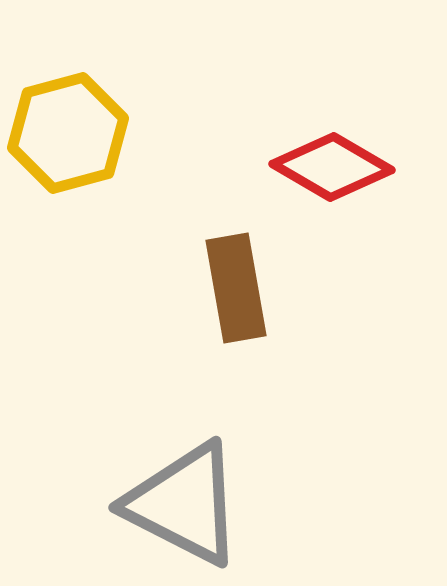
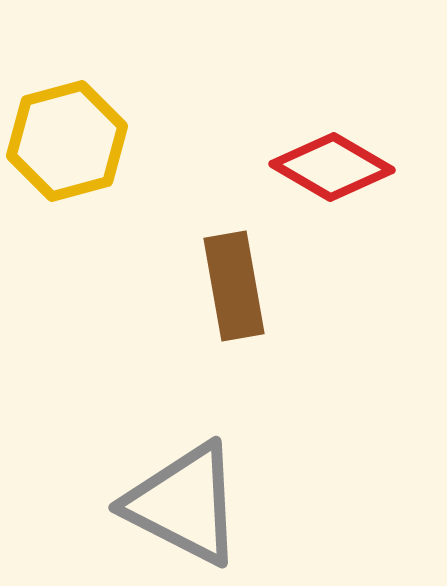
yellow hexagon: moved 1 px left, 8 px down
brown rectangle: moved 2 px left, 2 px up
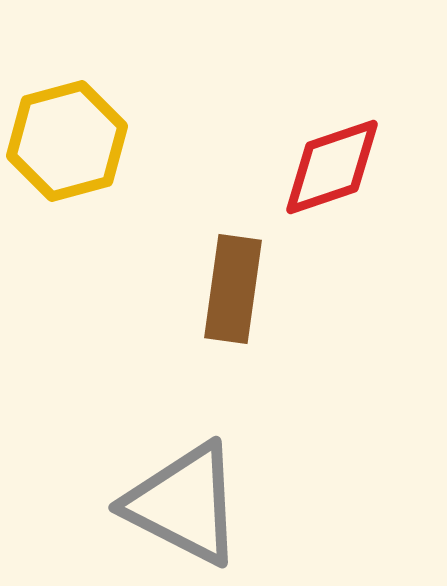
red diamond: rotated 49 degrees counterclockwise
brown rectangle: moved 1 px left, 3 px down; rotated 18 degrees clockwise
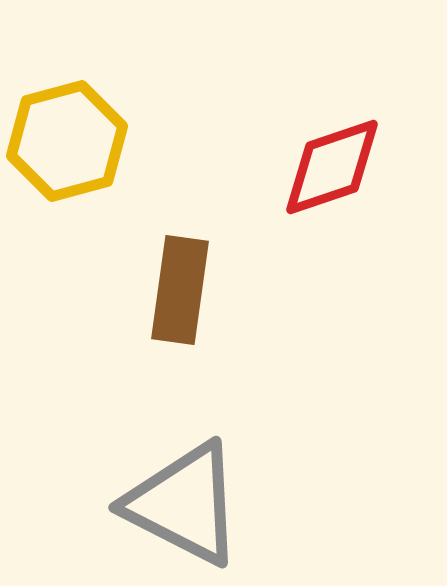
brown rectangle: moved 53 px left, 1 px down
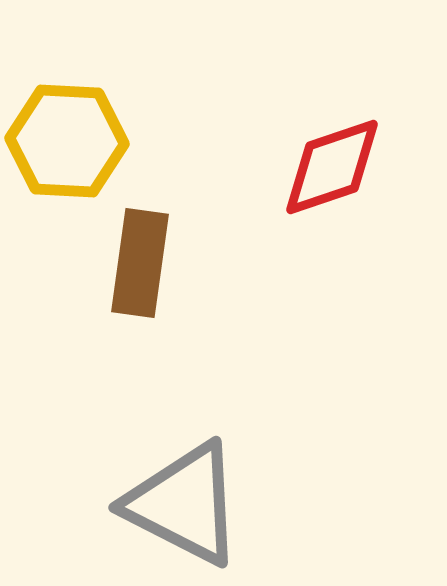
yellow hexagon: rotated 18 degrees clockwise
brown rectangle: moved 40 px left, 27 px up
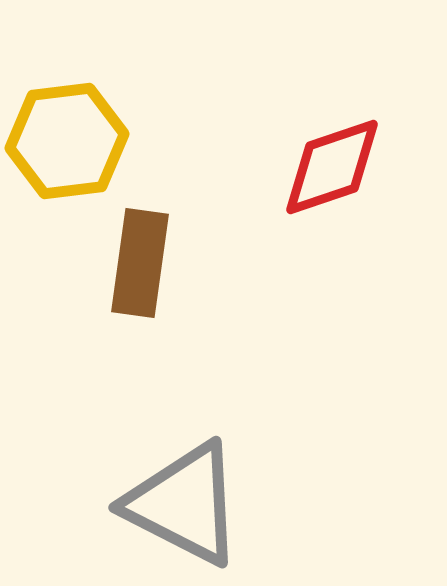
yellow hexagon: rotated 10 degrees counterclockwise
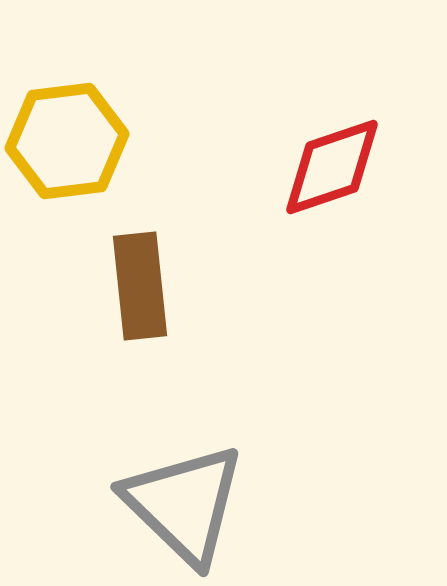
brown rectangle: moved 23 px down; rotated 14 degrees counterclockwise
gray triangle: rotated 17 degrees clockwise
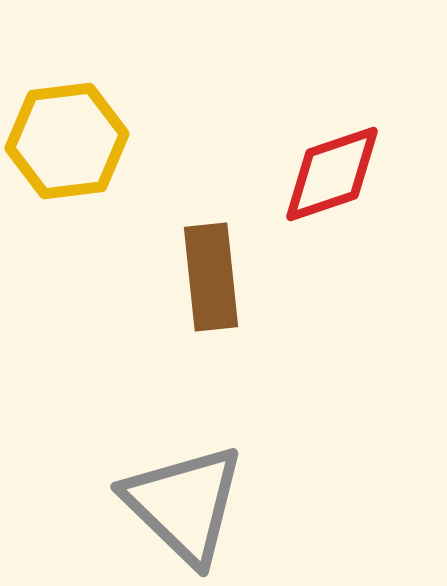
red diamond: moved 7 px down
brown rectangle: moved 71 px right, 9 px up
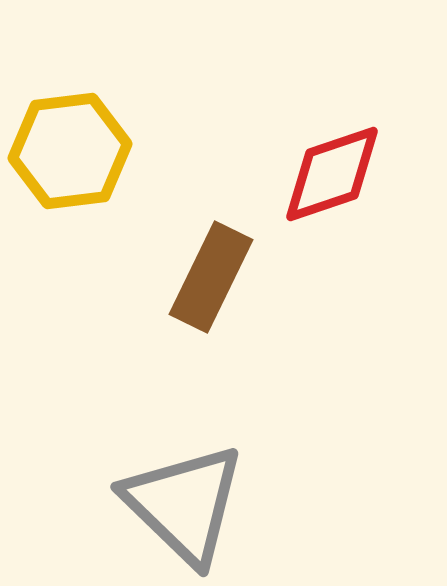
yellow hexagon: moved 3 px right, 10 px down
brown rectangle: rotated 32 degrees clockwise
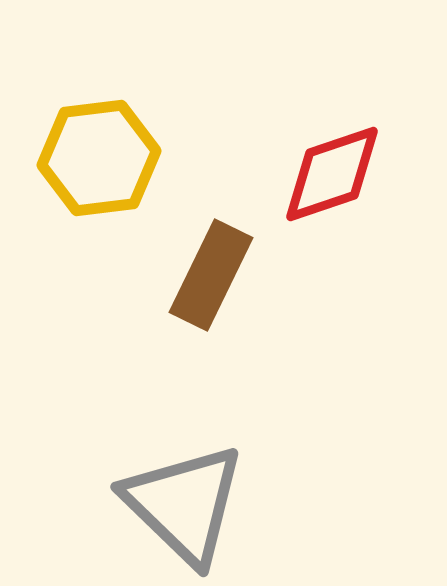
yellow hexagon: moved 29 px right, 7 px down
brown rectangle: moved 2 px up
